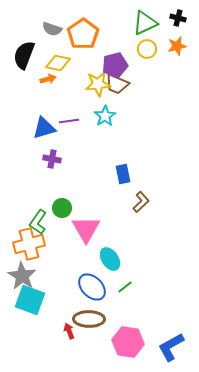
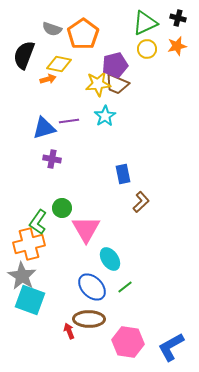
yellow diamond: moved 1 px right, 1 px down
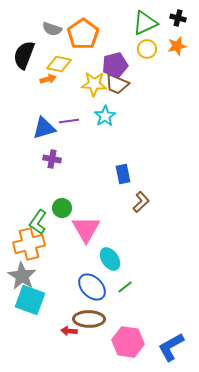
yellow star: moved 4 px left; rotated 10 degrees clockwise
red arrow: rotated 63 degrees counterclockwise
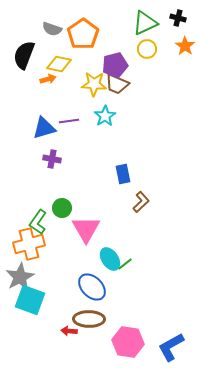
orange star: moved 8 px right; rotated 24 degrees counterclockwise
gray star: moved 2 px left, 1 px down; rotated 12 degrees clockwise
green line: moved 23 px up
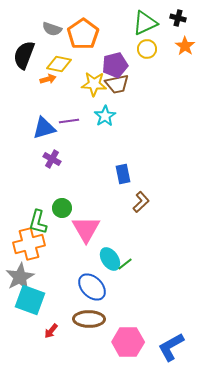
brown trapezoid: rotated 35 degrees counterclockwise
purple cross: rotated 18 degrees clockwise
green L-shape: rotated 20 degrees counterclockwise
red arrow: moved 18 px left; rotated 56 degrees counterclockwise
pink hexagon: rotated 8 degrees counterclockwise
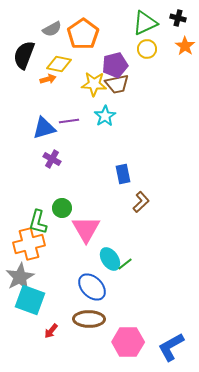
gray semicircle: rotated 48 degrees counterclockwise
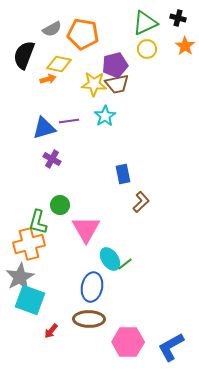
orange pentagon: rotated 28 degrees counterclockwise
green circle: moved 2 px left, 3 px up
blue ellipse: rotated 56 degrees clockwise
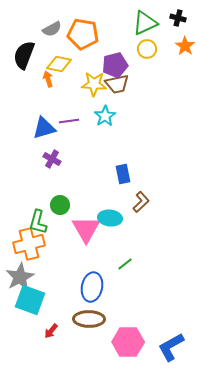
orange arrow: rotated 91 degrees counterclockwise
cyan ellipse: moved 41 px up; rotated 50 degrees counterclockwise
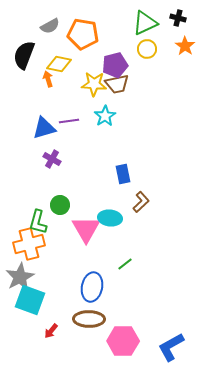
gray semicircle: moved 2 px left, 3 px up
pink hexagon: moved 5 px left, 1 px up
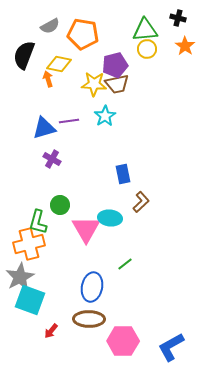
green triangle: moved 7 px down; rotated 20 degrees clockwise
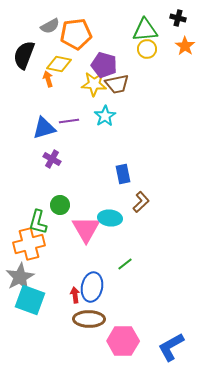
orange pentagon: moved 7 px left; rotated 16 degrees counterclockwise
purple pentagon: moved 11 px left; rotated 30 degrees clockwise
red arrow: moved 24 px right, 36 px up; rotated 133 degrees clockwise
